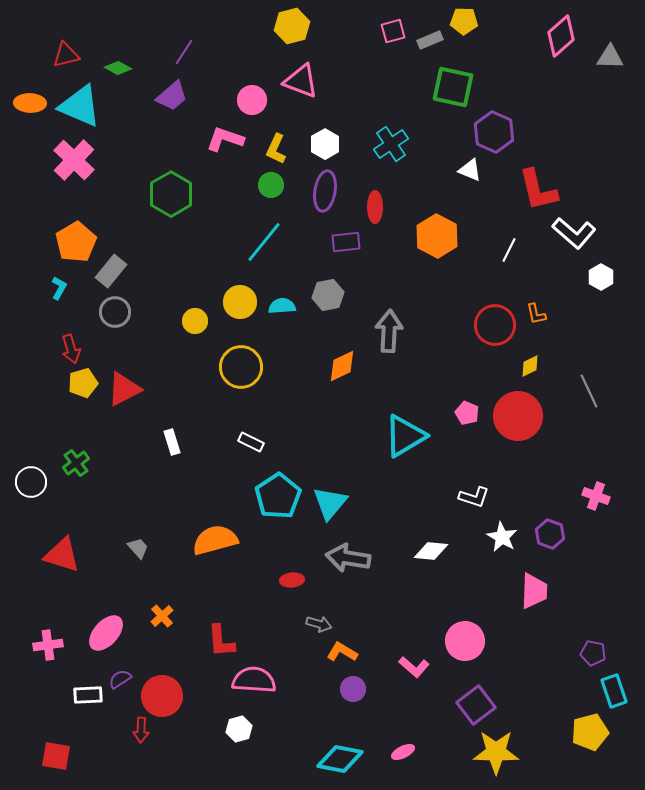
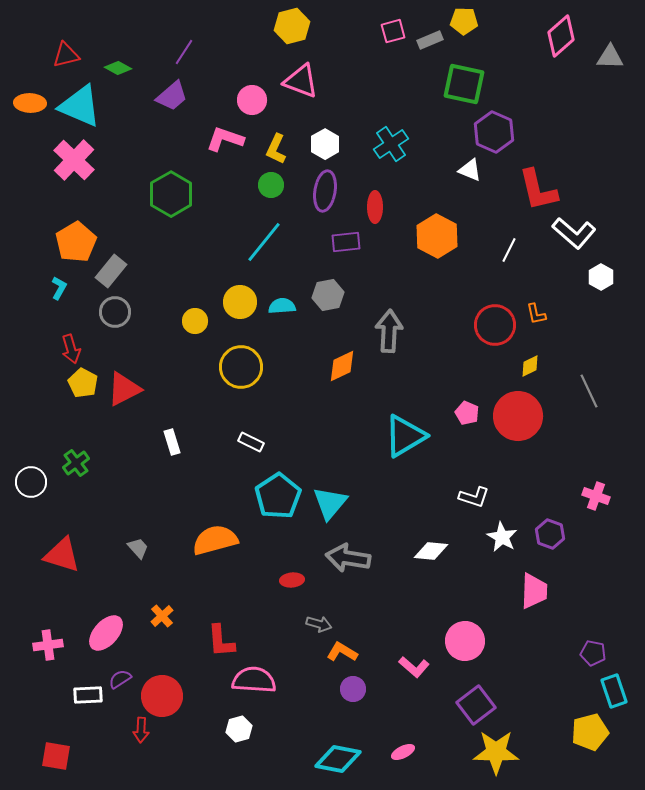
green square at (453, 87): moved 11 px right, 3 px up
yellow pentagon at (83, 383): rotated 28 degrees counterclockwise
cyan diamond at (340, 759): moved 2 px left
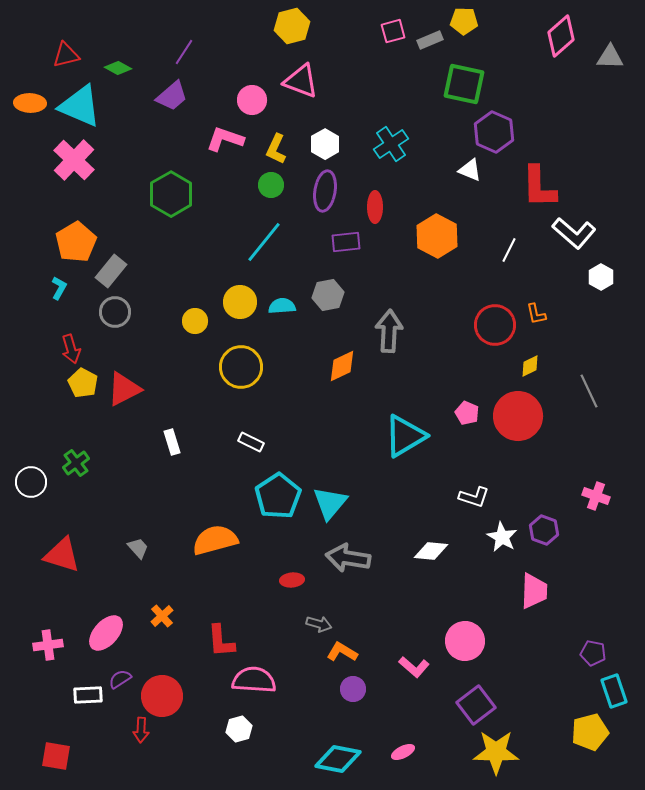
red L-shape at (538, 190): moved 1 px right, 3 px up; rotated 12 degrees clockwise
purple hexagon at (550, 534): moved 6 px left, 4 px up
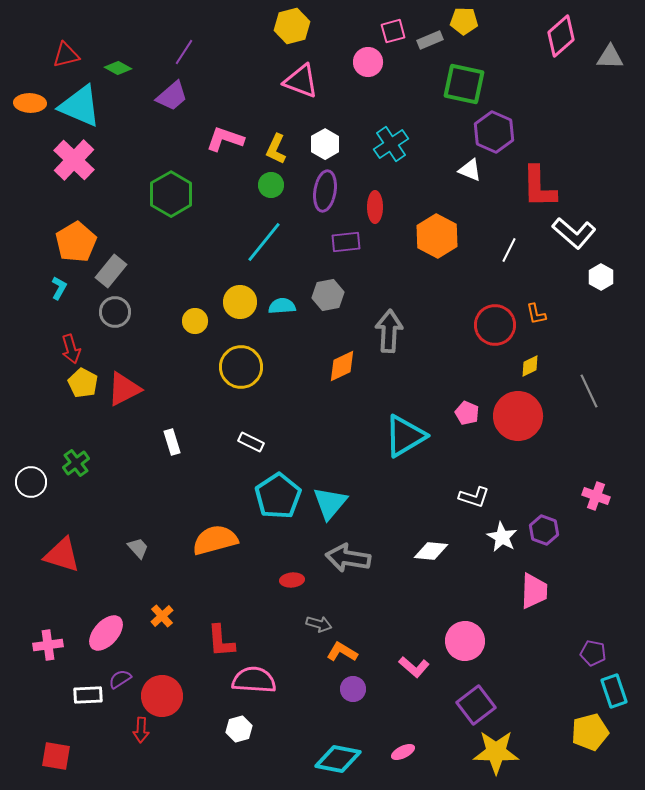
pink circle at (252, 100): moved 116 px right, 38 px up
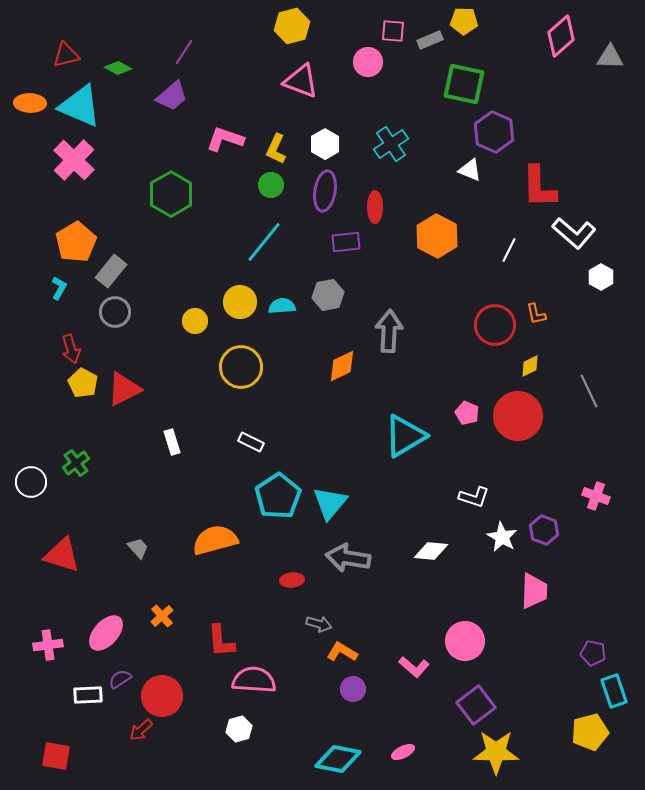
pink square at (393, 31): rotated 20 degrees clockwise
red arrow at (141, 730): rotated 45 degrees clockwise
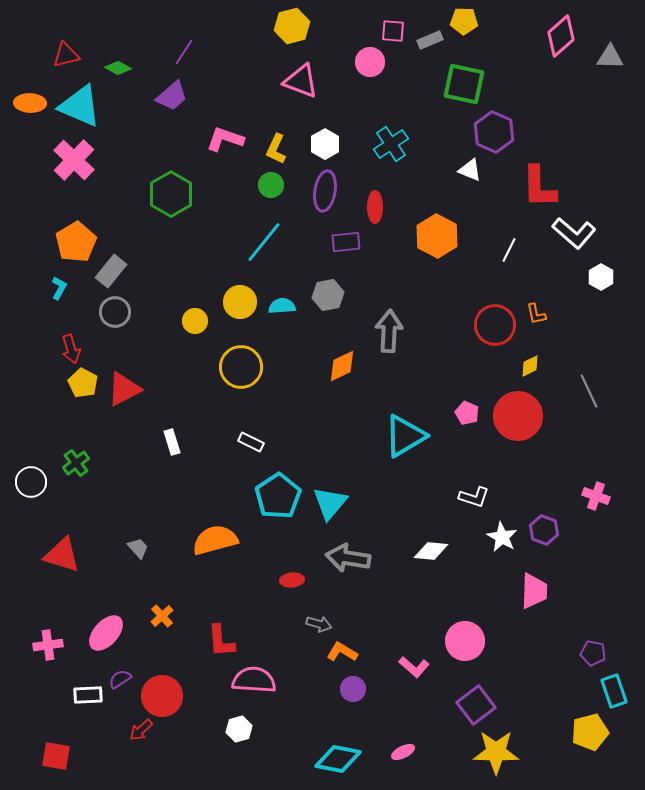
pink circle at (368, 62): moved 2 px right
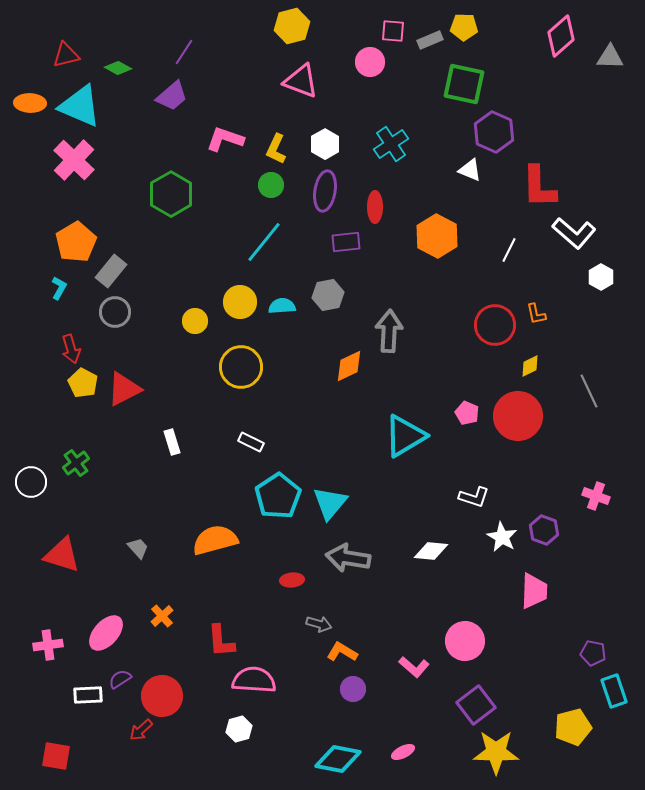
yellow pentagon at (464, 21): moved 6 px down
orange diamond at (342, 366): moved 7 px right
yellow pentagon at (590, 732): moved 17 px left, 5 px up
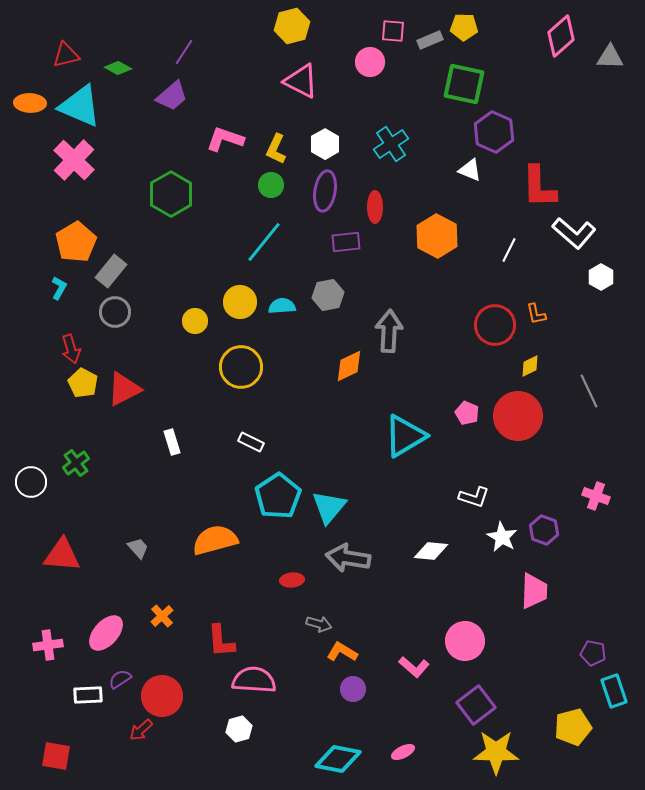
pink triangle at (301, 81): rotated 6 degrees clockwise
cyan triangle at (330, 503): moved 1 px left, 4 px down
red triangle at (62, 555): rotated 12 degrees counterclockwise
